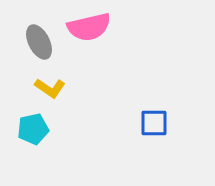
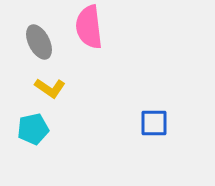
pink semicircle: rotated 96 degrees clockwise
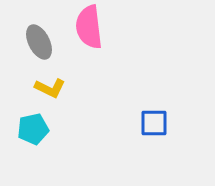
yellow L-shape: rotated 8 degrees counterclockwise
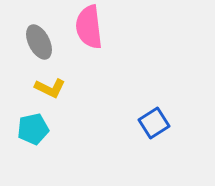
blue square: rotated 32 degrees counterclockwise
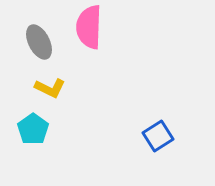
pink semicircle: rotated 9 degrees clockwise
blue square: moved 4 px right, 13 px down
cyan pentagon: rotated 24 degrees counterclockwise
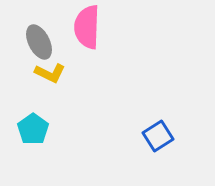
pink semicircle: moved 2 px left
yellow L-shape: moved 15 px up
